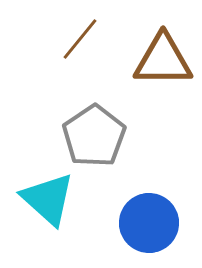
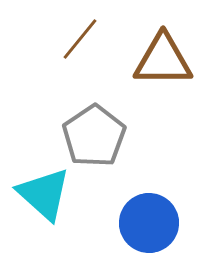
cyan triangle: moved 4 px left, 5 px up
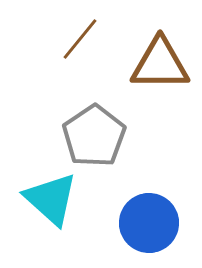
brown triangle: moved 3 px left, 4 px down
cyan triangle: moved 7 px right, 5 px down
